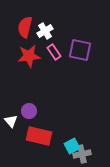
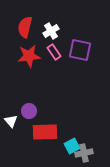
white cross: moved 6 px right
red rectangle: moved 6 px right, 4 px up; rotated 15 degrees counterclockwise
gray cross: moved 2 px right, 1 px up
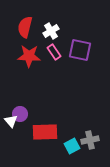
red star: rotated 10 degrees clockwise
purple circle: moved 9 px left, 3 px down
gray cross: moved 6 px right, 13 px up
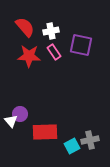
red semicircle: rotated 125 degrees clockwise
white cross: rotated 21 degrees clockwise
purple square: moved 1 px right, 5 px up
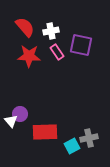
pink rectangle: moved 3 px right
gray cross: moved 1 px left, 2 px up
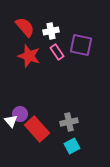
red star: rotated 15 degrees clockwise
red rectangle: moved 8 px left, 3 px up; rotated 50 degrees clockwise
gray cross: moved 20 px left, 16 px up
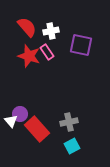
red semicircle: moved 2 px right
pink rectangle: moved 10 px left
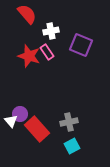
red semicircle: moved 13 px up
purple square: rotated 10 degrees clockwise
